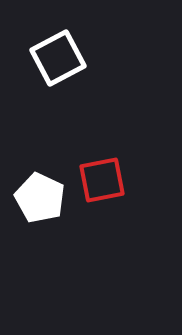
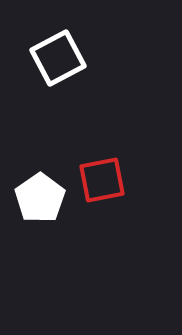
white pentagon: rotated 12 degrees clockwise
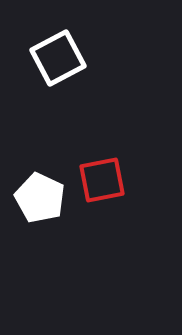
white pentagon: rotated 12 degrees counterclockwise
